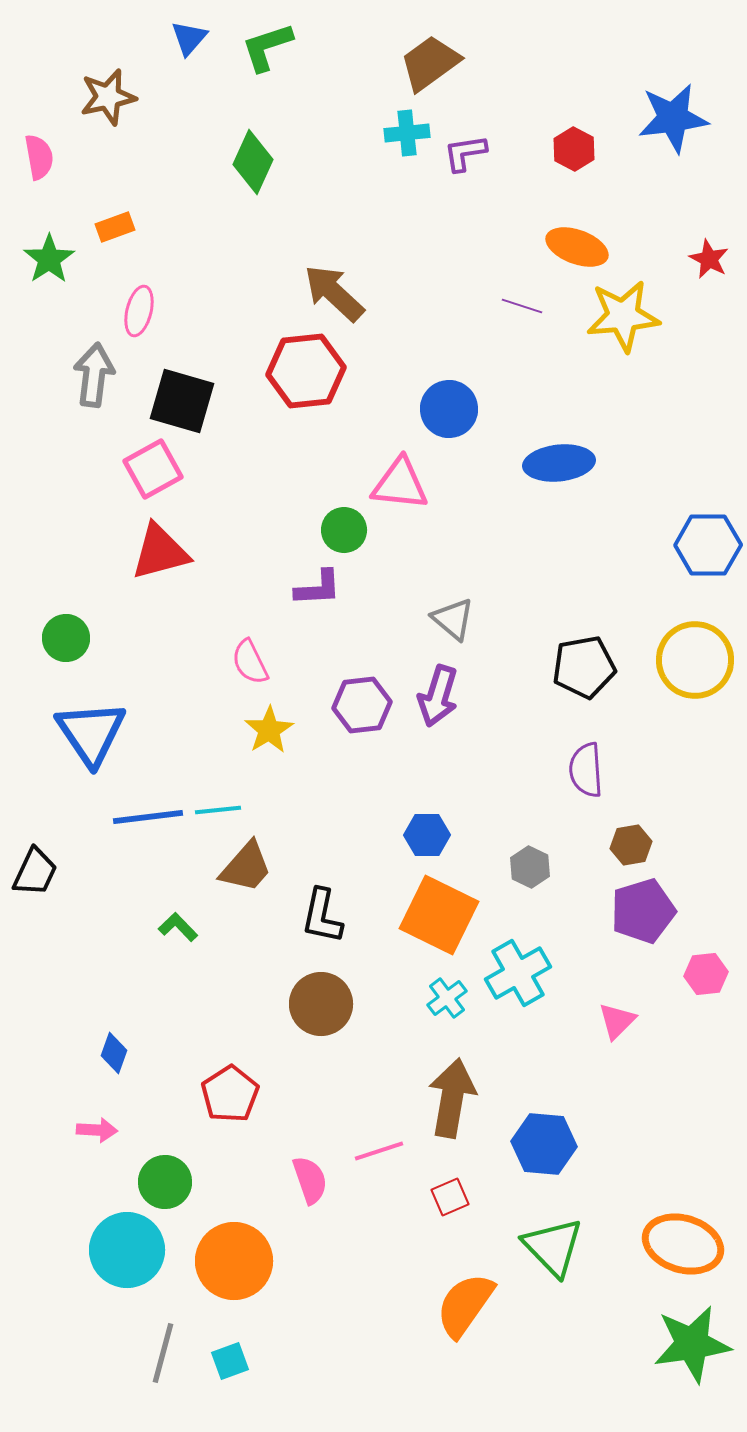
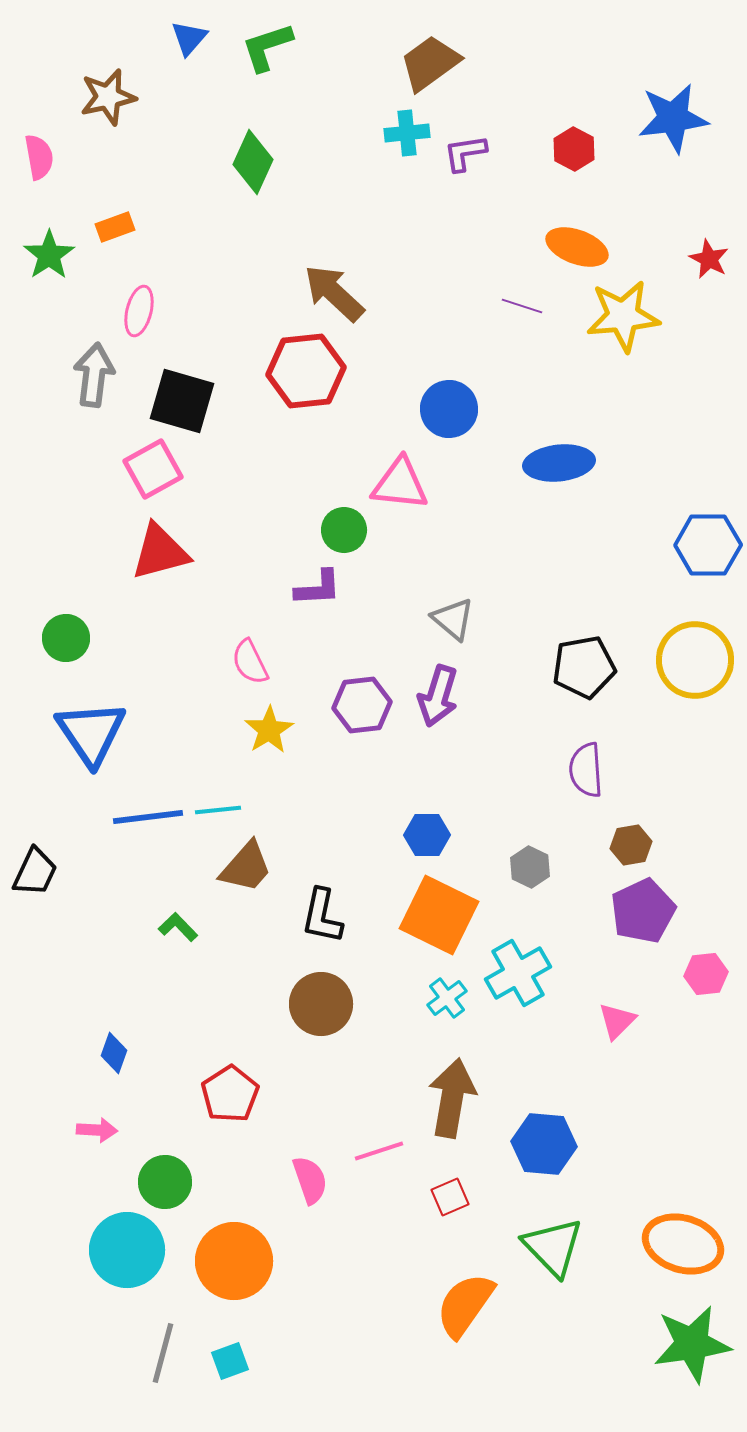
green star at (49, 259): moved 4 px up
purple pentagon at (643, 911): rotated 8 degrees counterclockwise
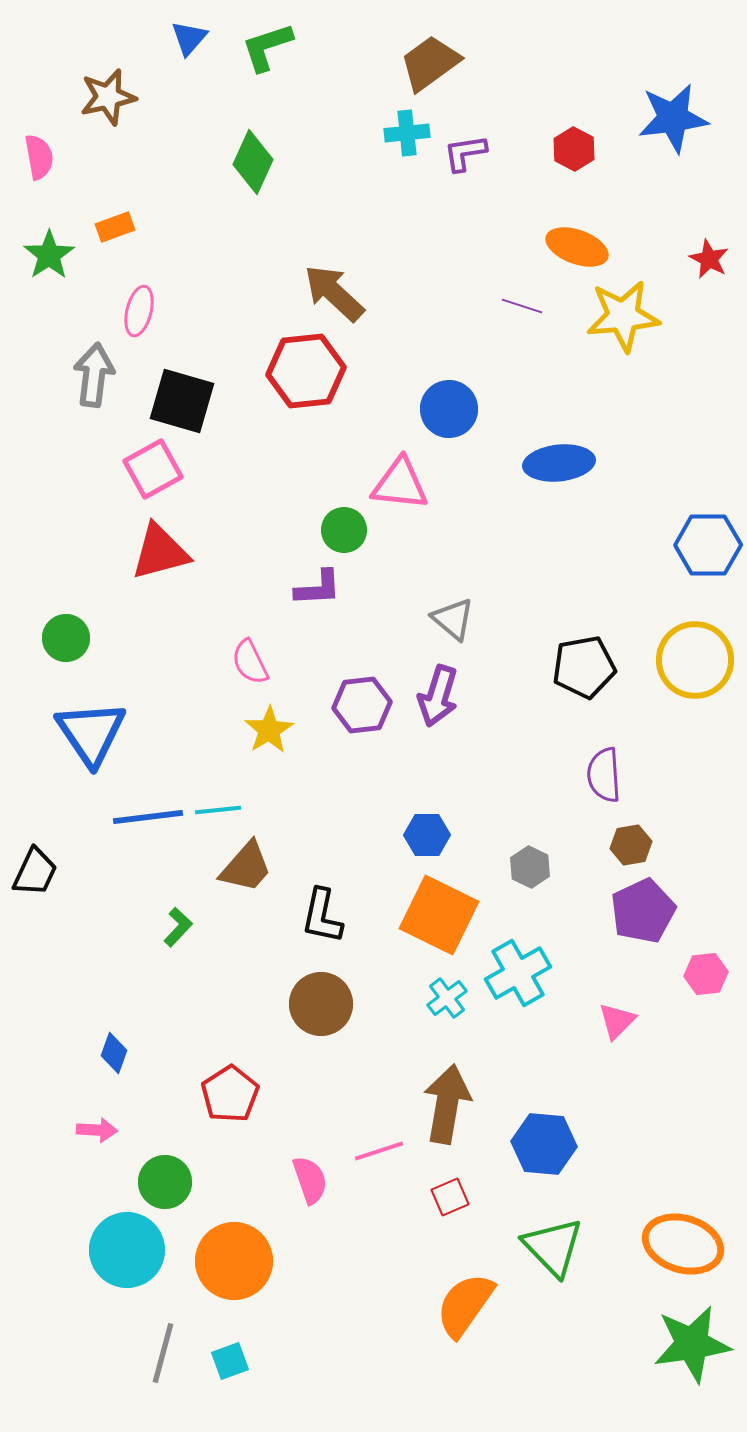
purple semicircle at (586, 770): moved 18 px right, 5 px down
green L-shape at (178, 927): rotated 87 degrees clockwise
brown arrow at (452, 1098): moved 5 px left, 6 px down
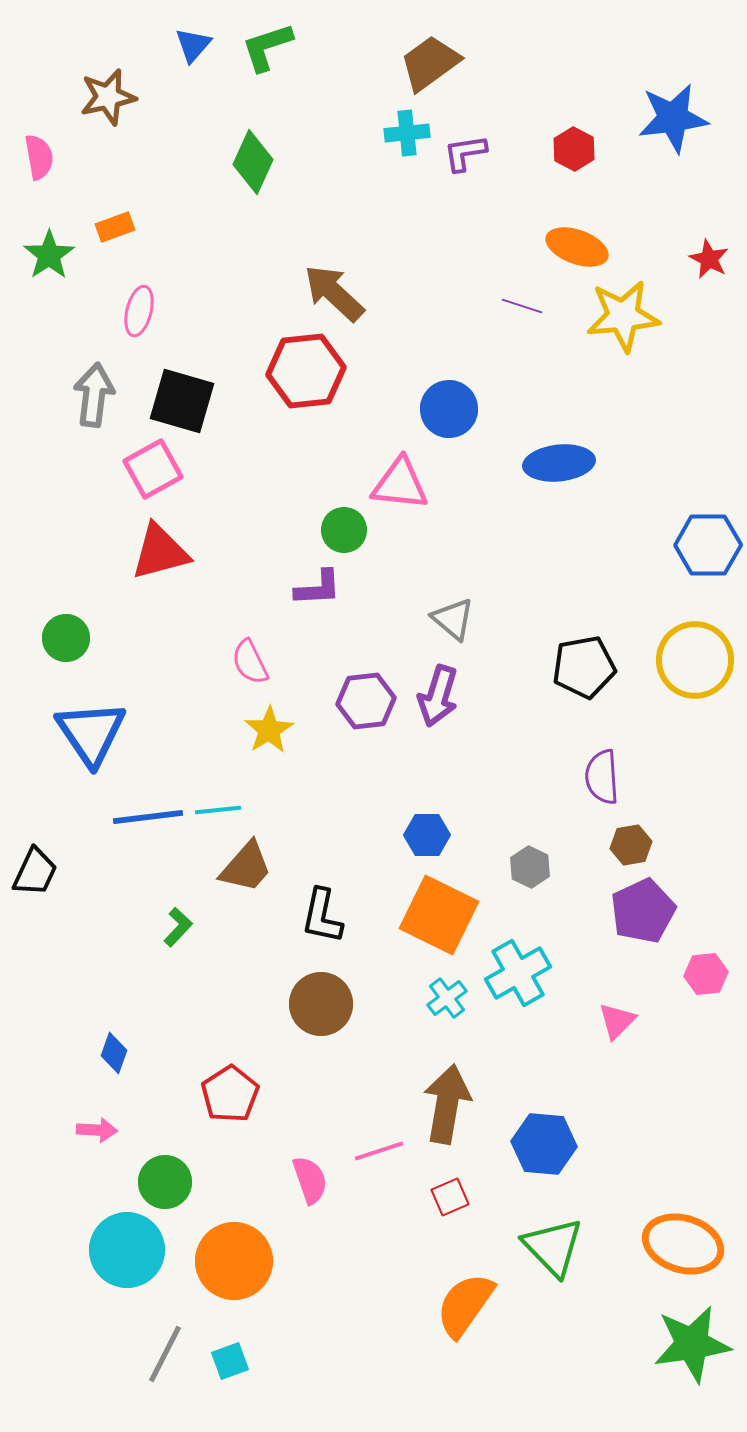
blue triangle at (189, 38): moved 4 px right, 7 px down
gray arrow at (94, 375): moved 20 px down
purple hexagon at (362, 705): moved 4 px right, 4 px up
purple semicircle at (604, 775): moved 2 px left, 2 px down
gray line at (163, 1353): moved 2 px right, 1 px down; rotated 12 degrees clockwise
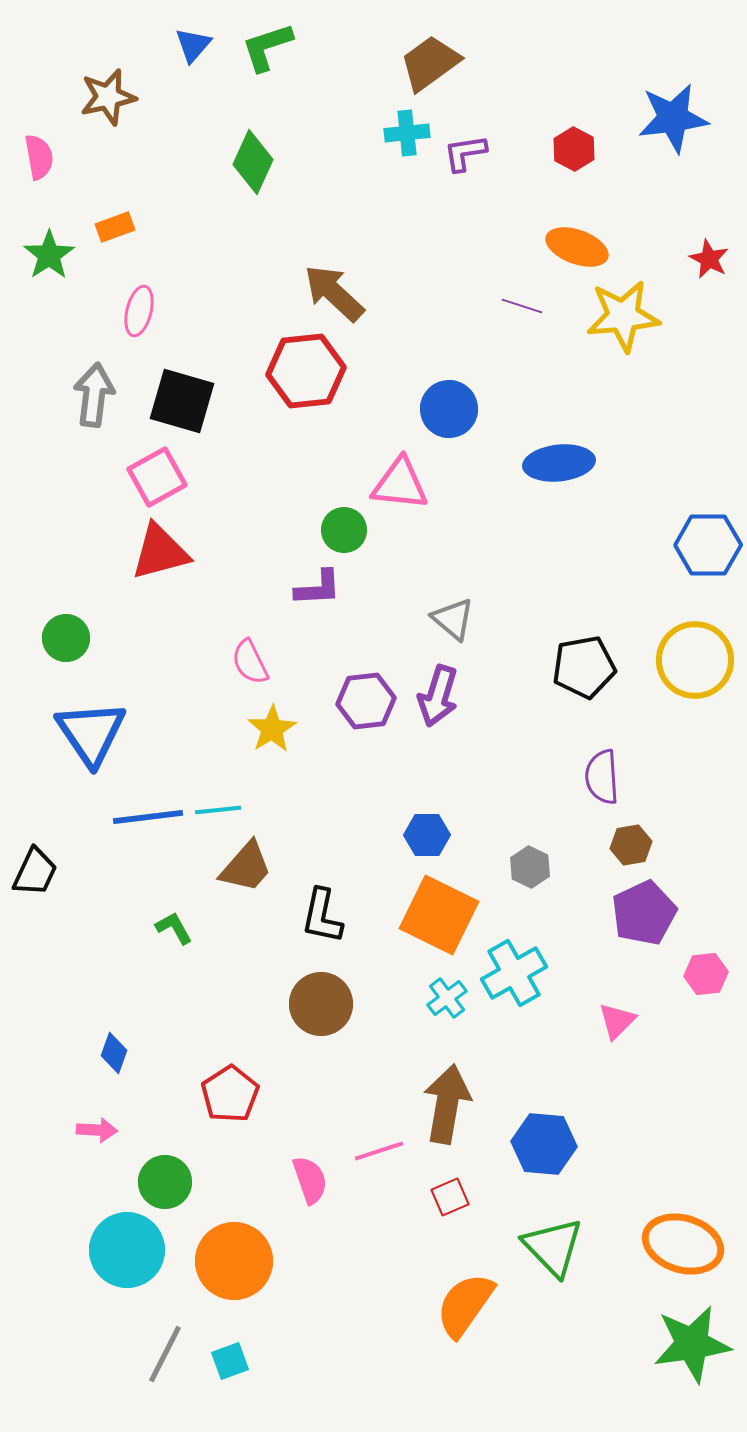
pink square at (153, 469): moved 4 px right, 8 px down
yellow star at (269, 730): moved 3 px right, 1 px up
purple pentagon at (643, 911): moved 1 px right, 2 px down
green L-shape at (178, 927): moved 4 px left, 1 px down; rotated 72 degrees counterclockwise
cyan cross at (518, 973): moved 4 px left
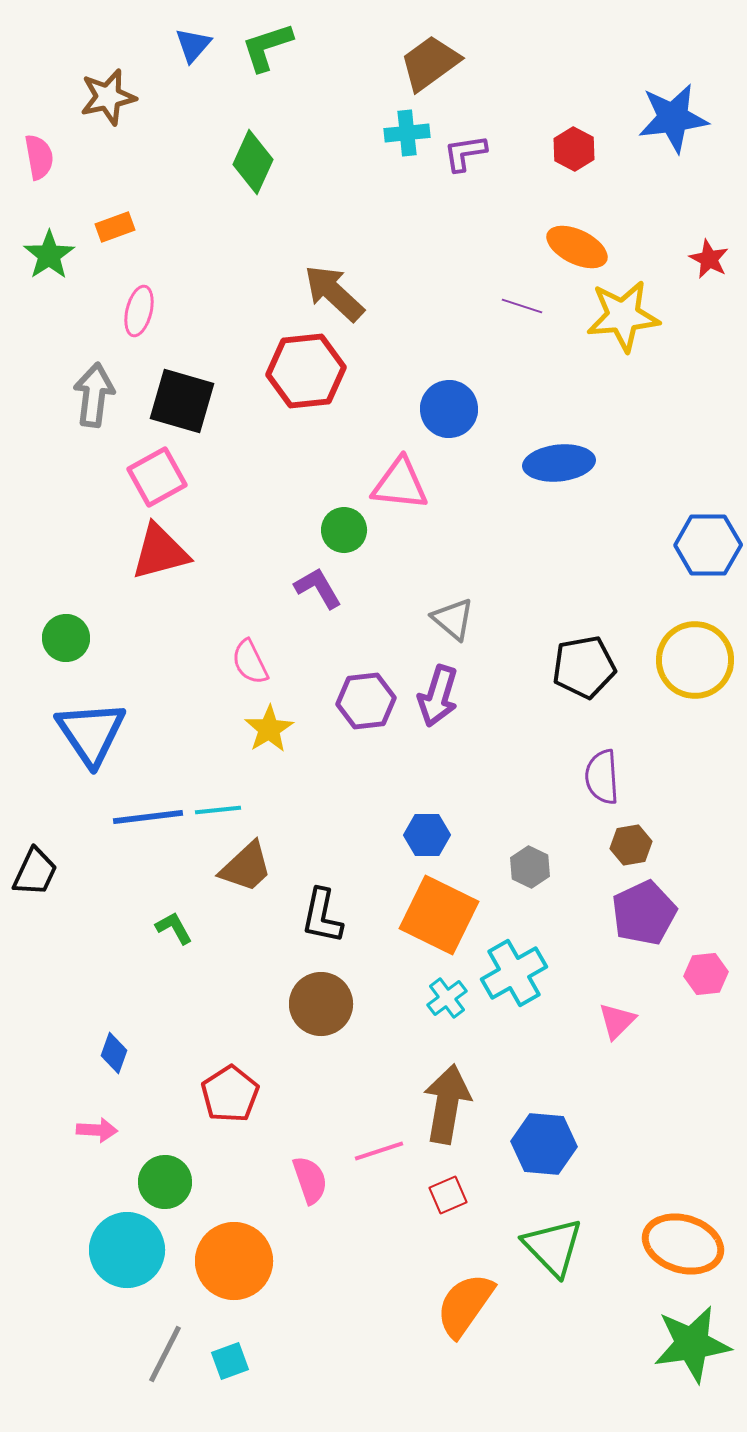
orange ellipse at (577, 247): rotated 6 degrees clockwise
purple L-shape at (318, 588): rotated 117 degrees counterclockwise
yellow star at (272, 729): moved 3 px left
brown trapezoid at (246, 867): rotated 6 degrees clockwise
red square at (450, 1197): moved 2 px left, 2 px up
